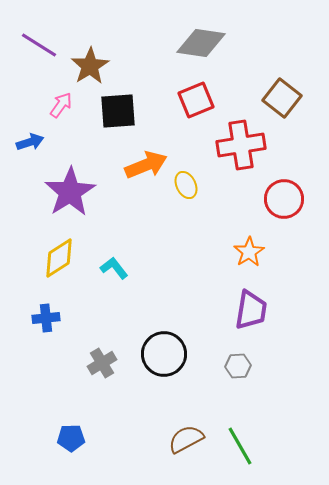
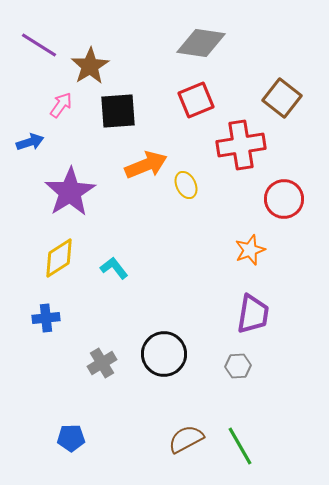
orange star: moved 1 px right, 2 px up; rotated 12 degrees clockwise
purple trapezoid: moved 2 px right, 4 px down
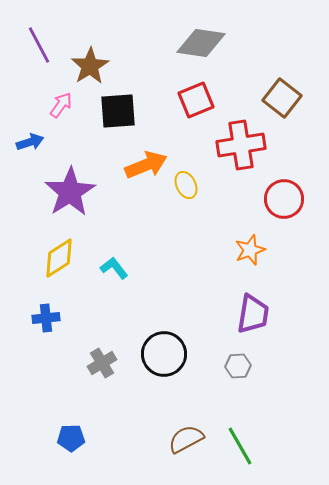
purple line: rotated 30 degrees clockwise
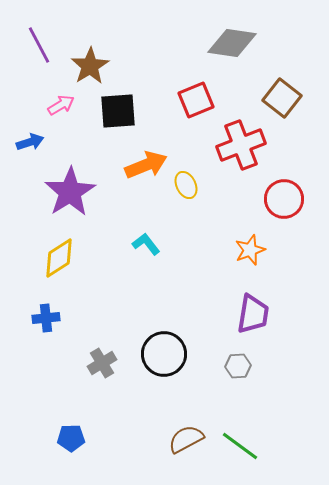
gray diamond: moved 31 px right
pink arrow: rotated 24 degrees clockwise
red cross: rotated 12 degrees counterclockwise
cyan L-shape: moved 32 px right, 24 px up
green line: rotated 24 degrees counterclockwise
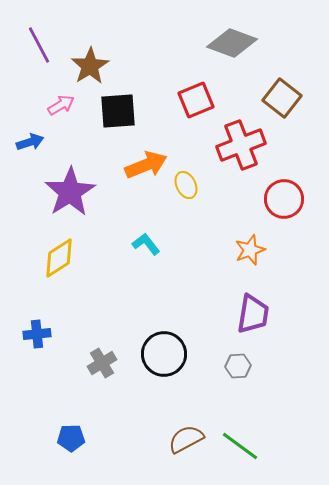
gray diamond: rotated 12 degrees clockwise
blue cross: moved 9 px left, 16 px down
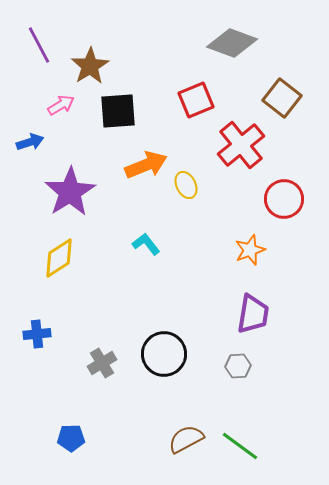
red cross: rotated 18 degrees counterclockwise
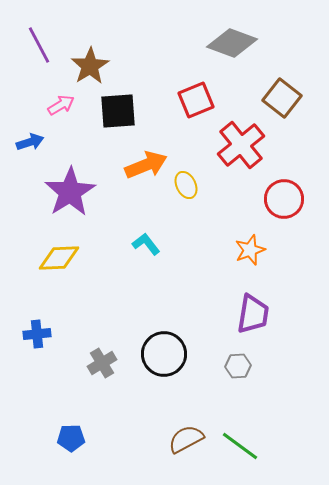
yellow diamond: rotated 30 degrees clockwise
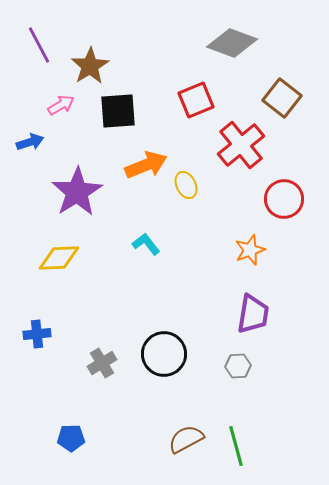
purple star: moved 7 px right
green line: moved 4 px left; rotated 39 degrees clockwise
